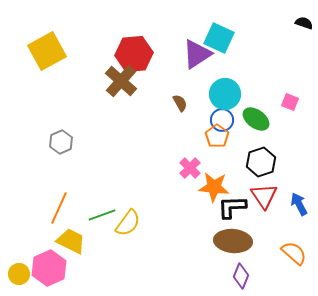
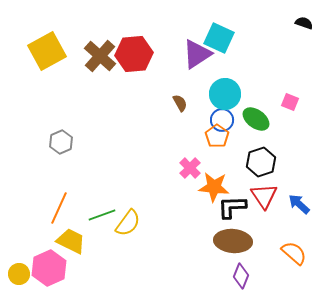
brown cross: moved 21 px left, 25 px up
blue arrow: rotated 20 degrees counterclockwise
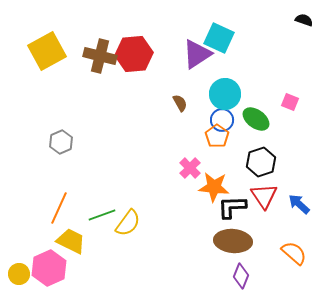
black semicircle: moved 3 px up
brown cross: rotated 28 degrees counterclockwise
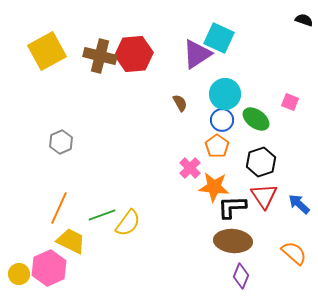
orange pentagon: moved 10 px down
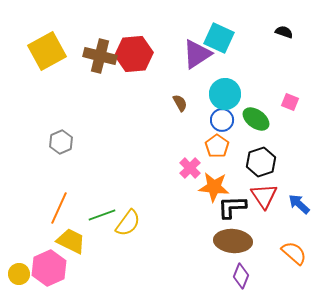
black semicircle: moved 20 px left, 12 px down
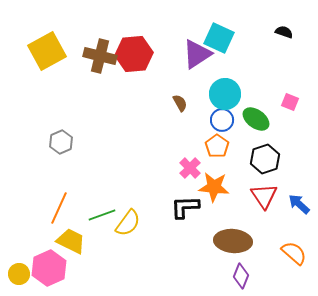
black hexagon: moved 4 px right, 3 px up
black L-shape: moved 47 px left
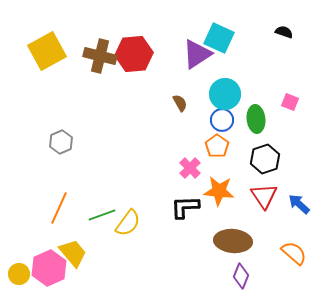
green ellipse: rotated 48 degrees clockwise
orange star: moved 5 px right, 4 px down
yellow trapezoid: moved 2 px right, 12 px down; rotated 24 degrees clockwise
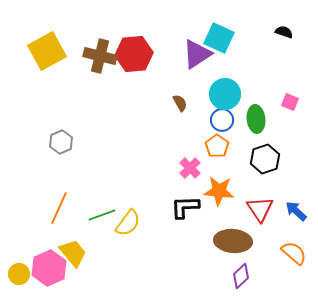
red triangle: moved 4 px left, 13 px down
blue arrow: moved 3 px left, 7 px down
purple diamond: rotated 25 degrees clockwise
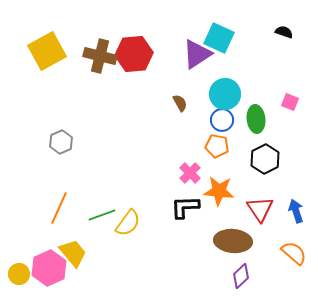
orange pentagon: rotated 25 degrees counterclockwise
black hexagon: rotated 8 degrees counterclockwise
pink cross: moved 5 px down
blue arrow: rotated 30 degrees clockwise
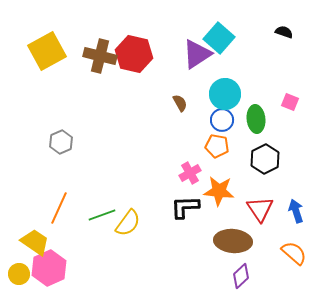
cyan square: rotated 16 degrees clockwise
red hexagon: rotated 18 degrees clockwise
pink cross: rotated 15 degrees clockwise
yellow trapezoid: moved 38 px left, 11 px up; rotated 16 degrees counterclockwise
